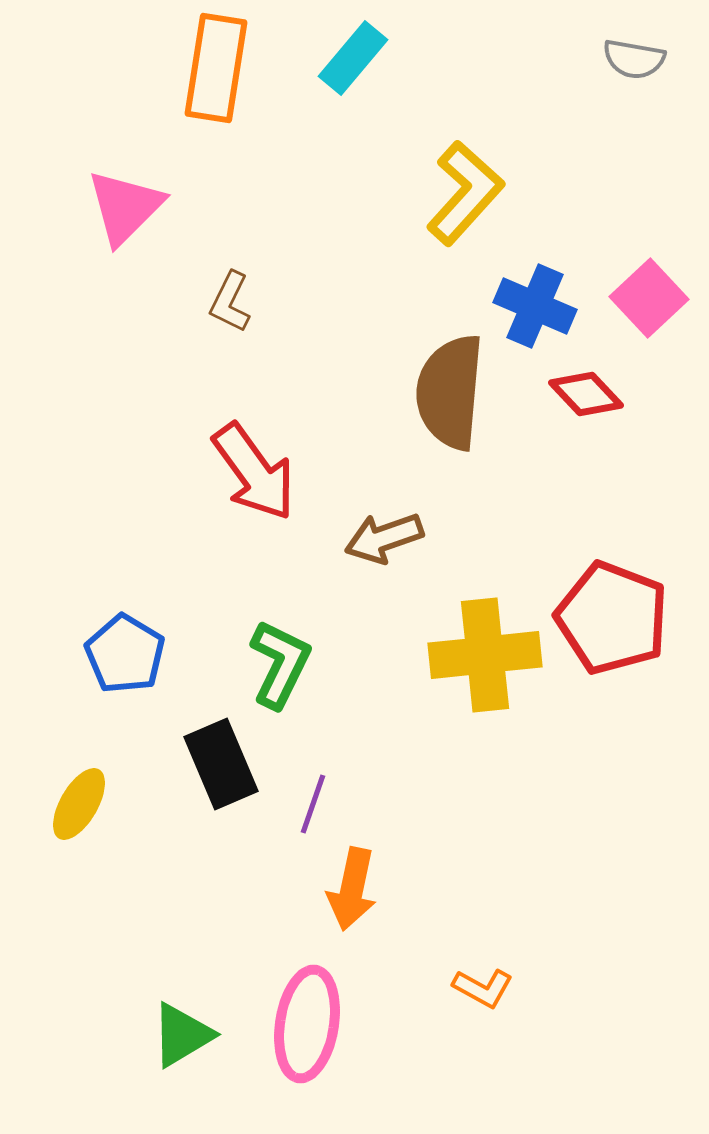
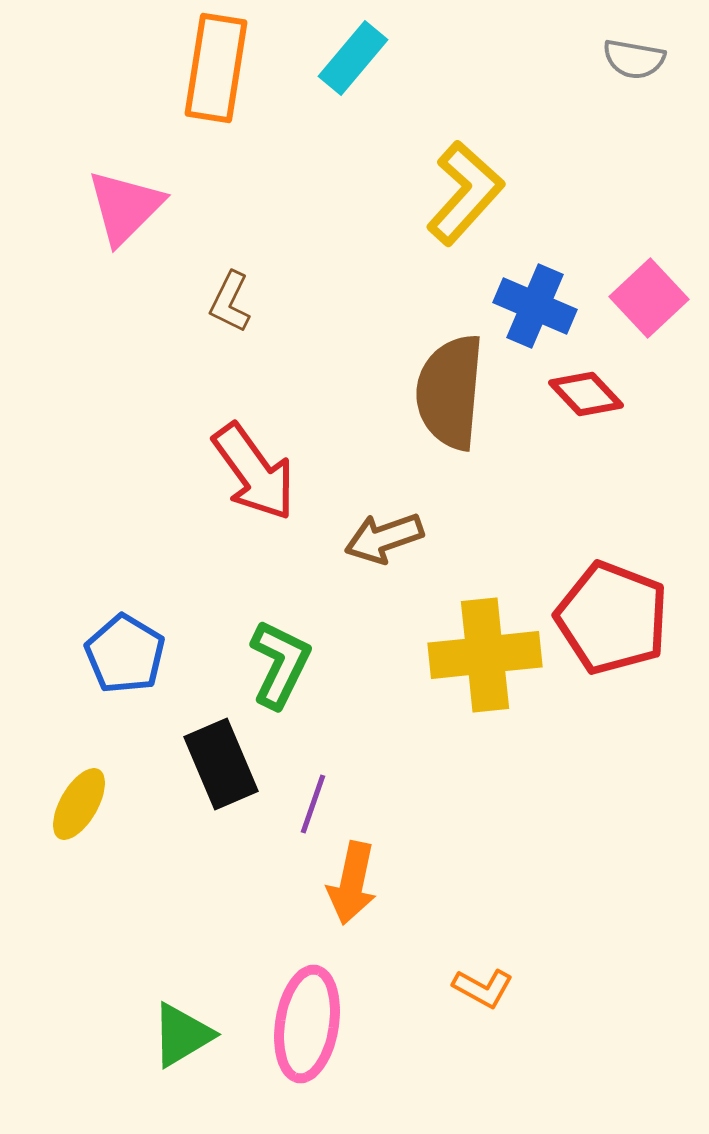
orange arrow: moved 6 px up
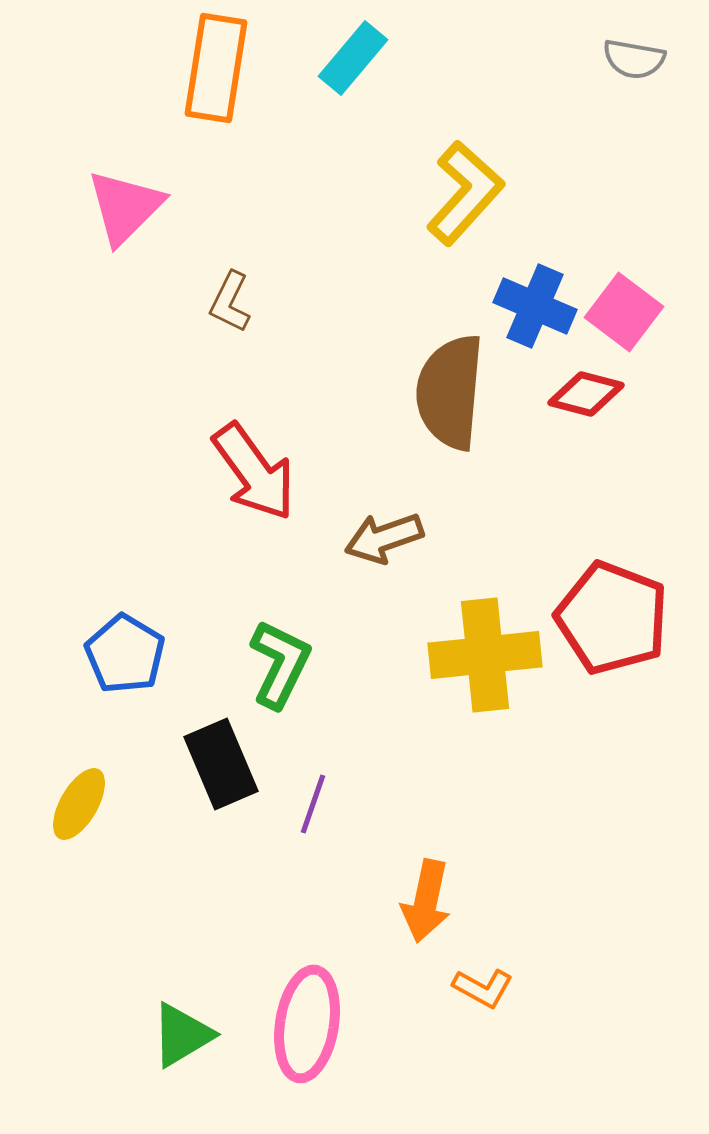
pink square: moved 25 px left, 14 px down; rotated 10 degrees counterclockwise
red diamond: rotated 32 degrees counterclockwise
orange arrow: moved 74 px right, 18 px down
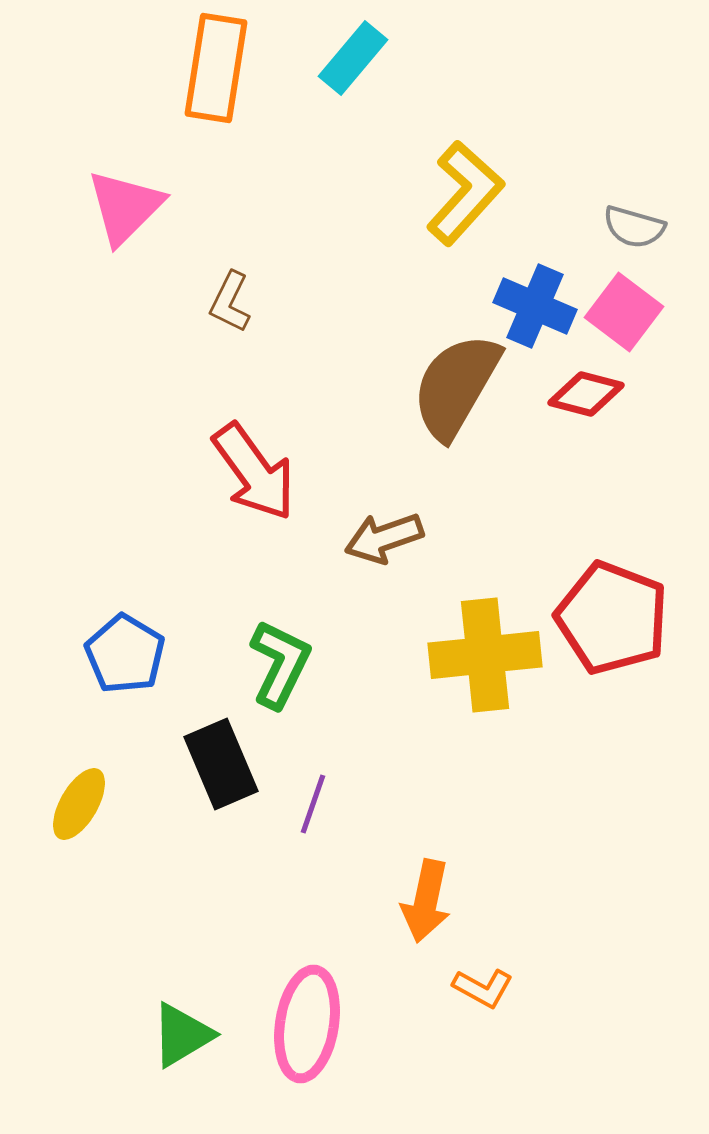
gray semicircle: moved 168 px down; rotated 6 degrees clockwise
brown semicircle: moved 6 px right, 6 px up; rotated 25 degrees clockwise
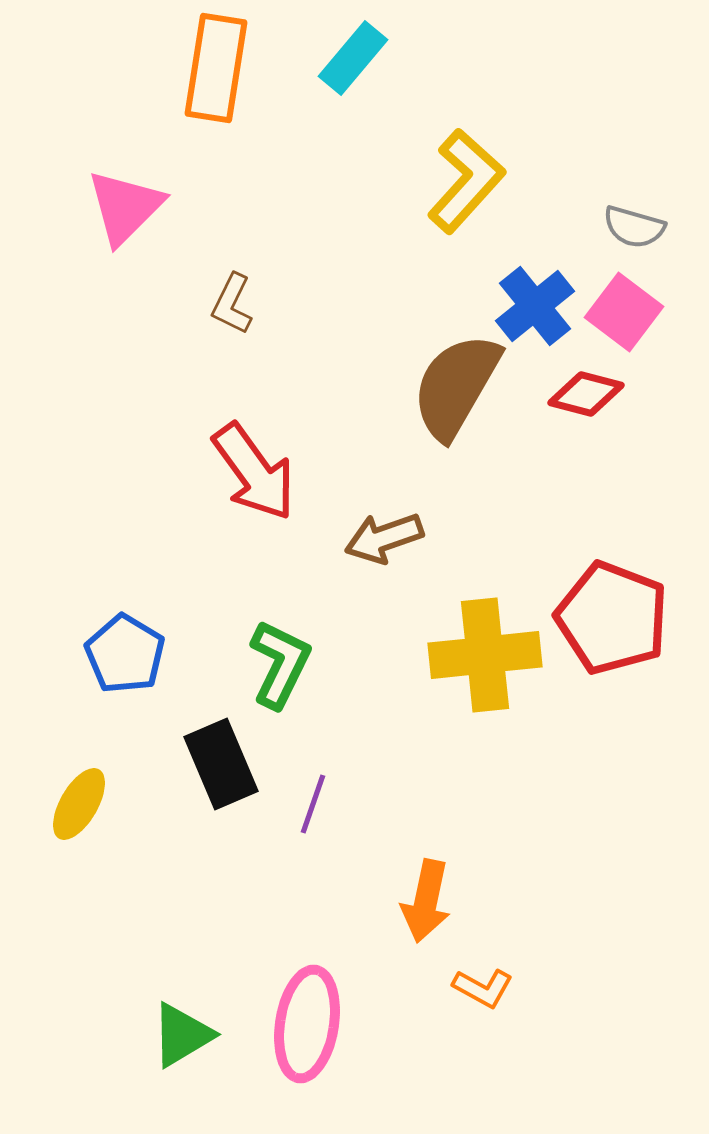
yellow L-shape: moved 1 px right, 12 px up
brown L-shape: moved 2 px right, 2 px down
blue cross: rotated 28 degrees clockwise
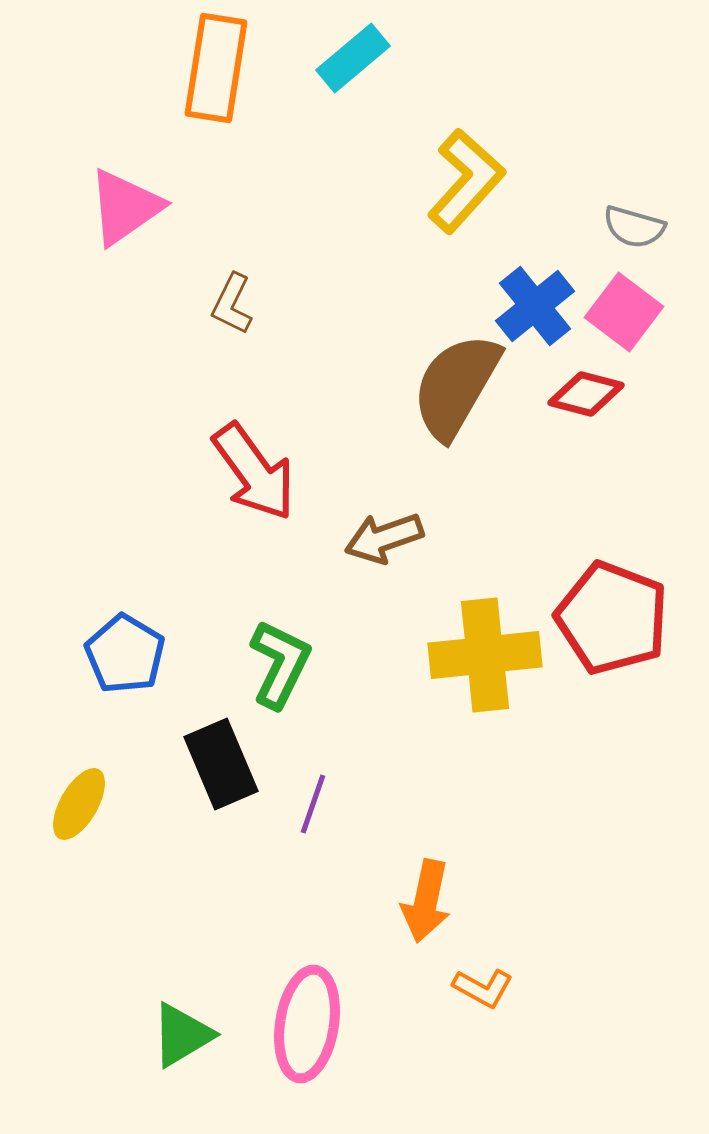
cyan rectangle: rotated 10 degrees clockwise
pink triangle: rotated 10 degrees clockwise
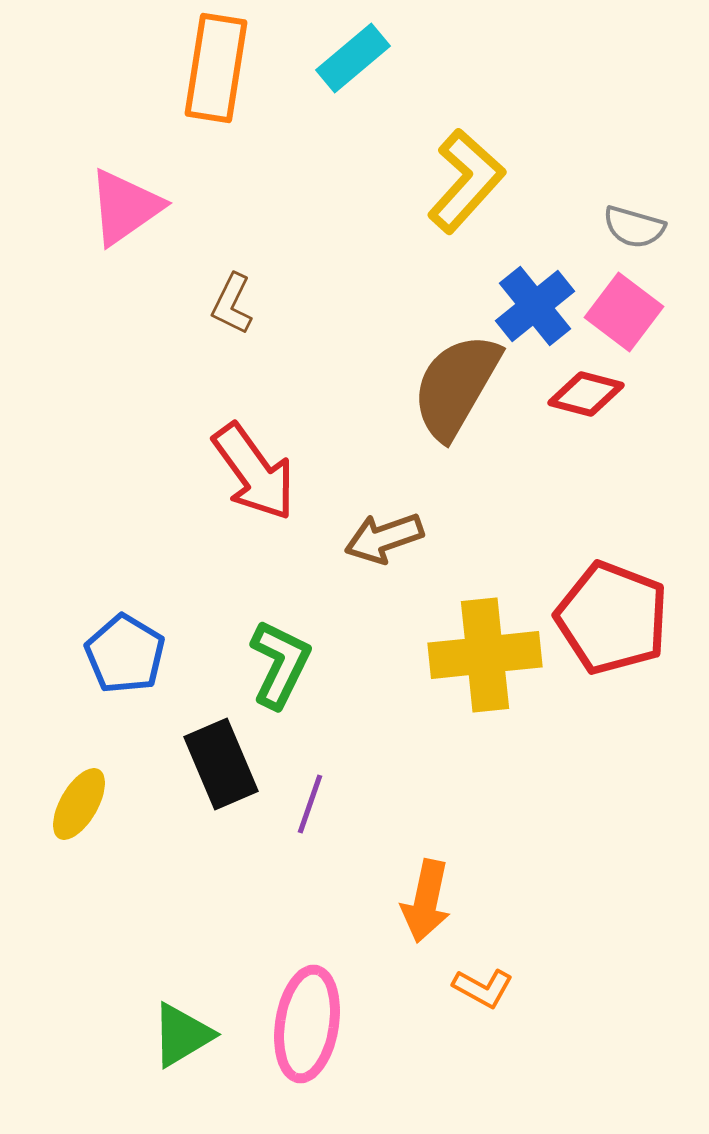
purple line: moved 3 px left
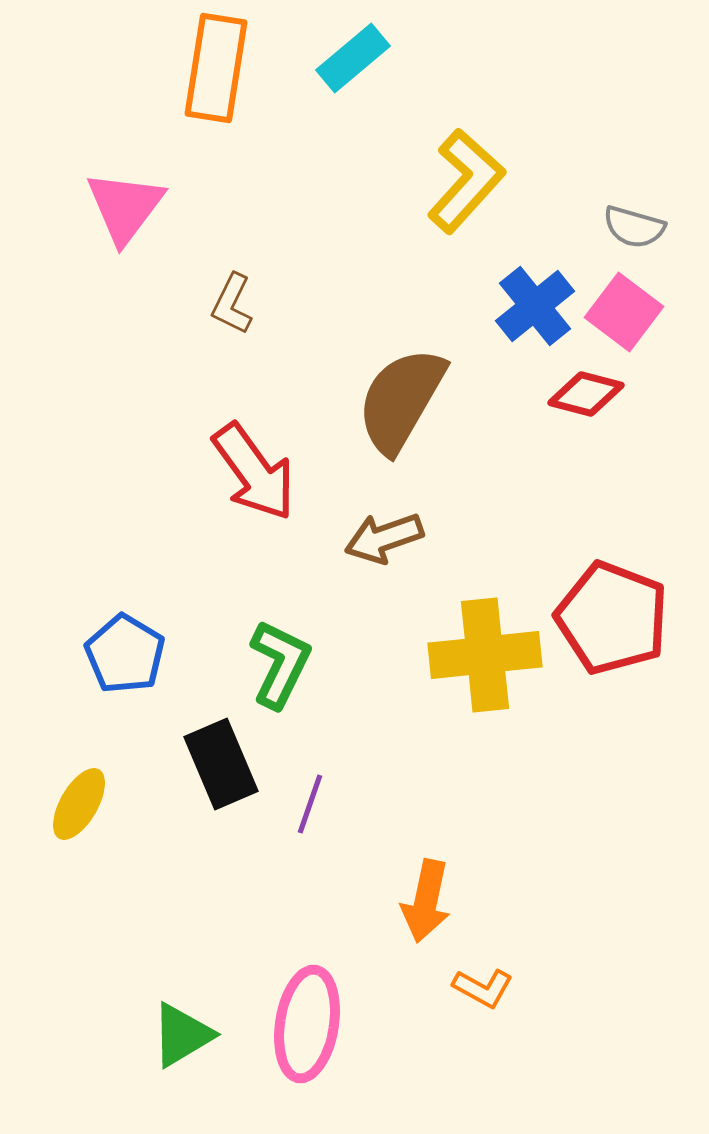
pink triangle: rotated 18 degrees counterclockwise
brown semicircle: moved 55 px left, 14 px down
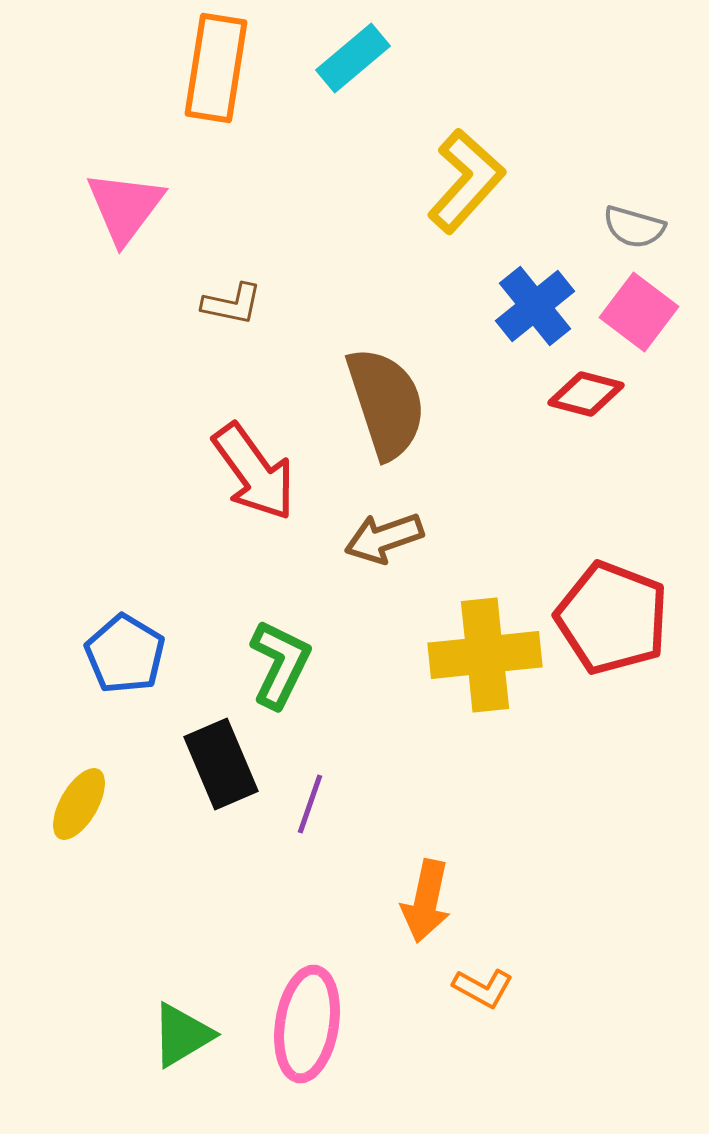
brown L-shape: rotated 104 degrees counterclockwise
pink square: moved 15 px right
brown semicircle: moved 15 px left, 3 px down; rotated 132 degrees clockwise
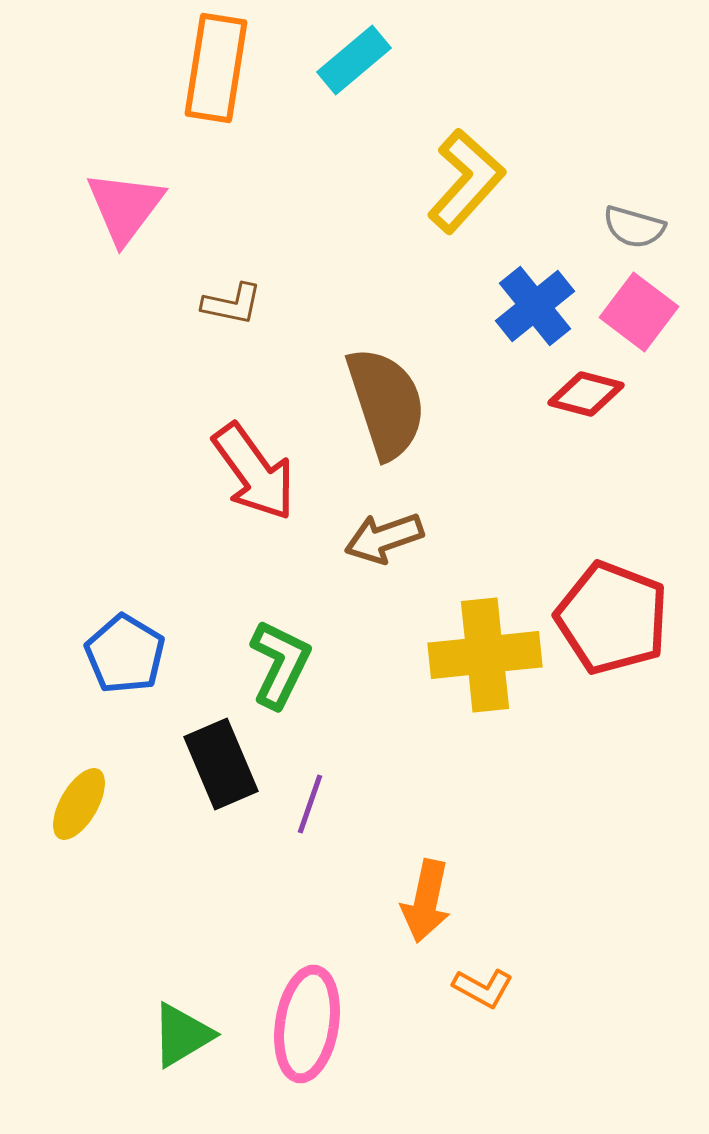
cyan rectangle: moved 1 px right, 2 px down
